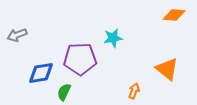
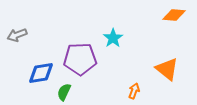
cyan star: rotated 24 degrees counterclockwise
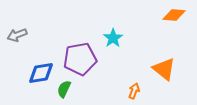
purple pentagon: rotated 8 degrees counterclockwise
orange triangle: moved 3 px left
green semicircle: moved 3 px up
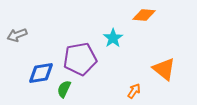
orange diamond: moved 30 px left
orange arrow: rotated 14 degrees clockwise
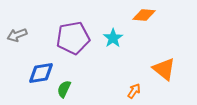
purple pentagon: moved 7 px left, 21 px up
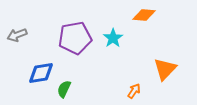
purple pentagon: moved 2 px right
orange triangle: moved 1 px right; rotated 35 degrees clockwise
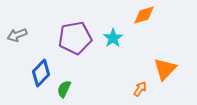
orange diamond: rotated 20 degrees counterclockwise
blue diamond: rotated 36 degrees counterclockwise
orange arrow: moved 6 px right, 2 px up
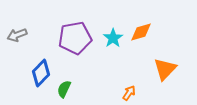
orange diamond: moved 3 px left, 17 px down
orange arrow: moved 11 px left, 4 px down
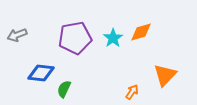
orange triangle: moved 6 px down
blue diamond: rotated 52 degrees clockwise
orange arrow: moved 3 px right, 1 px up
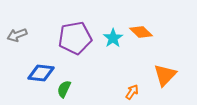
orange diamond: rotated 60 degrees clockwise
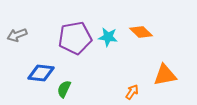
cyan star: moved 5 px left, 1 px up; rotated 30 degrees counterclockwise
orange triangle: rotated 35 degrees clockwise
